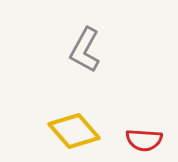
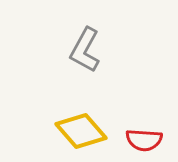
yellow diamond: moved 7 px right
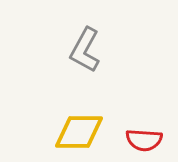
yellow diamond: moved 2 px left, 1 px down; rotated 48 degrees counterclockwise
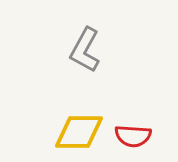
red semicircle: moved 11 px left, 4 px up
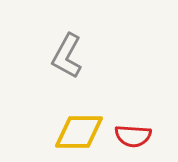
gray L-shape: moved 18 px left, 6 px down
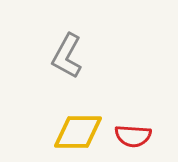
yellow diamond: moved 1 px left
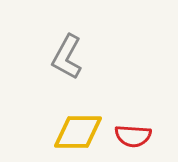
gray L-shape: moved 1 px down
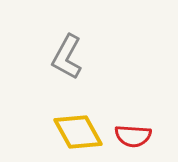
yellow diamond: rotated 60 degrees clockwise
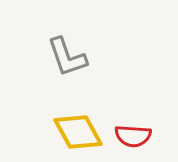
gray L-shape: rotated 48 degrees counterclockwise
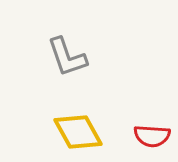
red semicircle: moved 19 px right
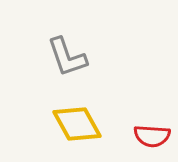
yellow diamond: moved 1 px left, 8 px up
